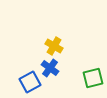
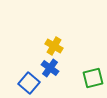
blue square: moved 1 px left, 1 px down; rotated 20 degrees counterclockwise
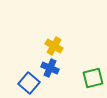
blue cross: rotated 12 degrees counterclockwise
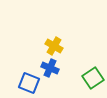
green square: rotated 20 degrees counterclockwise
blue square: rotated 20 degrees counterclockwise
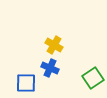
yellow cross: moved 1 px up
blue square: moved 3 px left; rotated 20 degrees counterclockwise
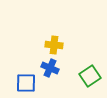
yellow cross: rotated 24 degrees counterclockwise
green square: moved 3 px left, 2 px up
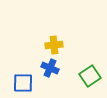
yellow cross: rotated 12 degrees counterclockwise
blue square: moved 3 px left
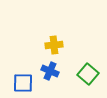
blue cross: moved 3 px down
green square: moved 2 px left, 2 px up; rotated 15 degrees counterclockwise
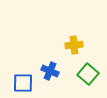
yellow cross: moved 20 px right
